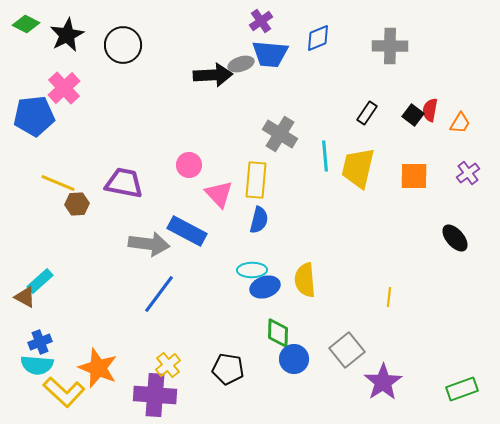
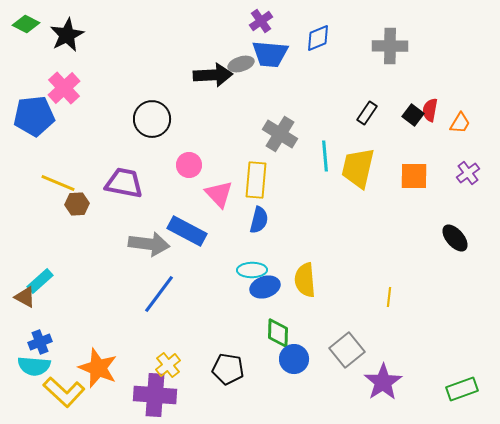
black circle at (123, 45): moved 29 px right, 74 px down
cyan semicircle at (37, 365): moved 3 px left, 1 px down
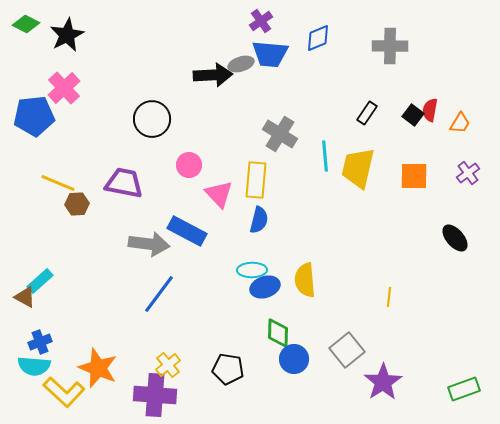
green rectangle at (462, 389): moved 2 px right
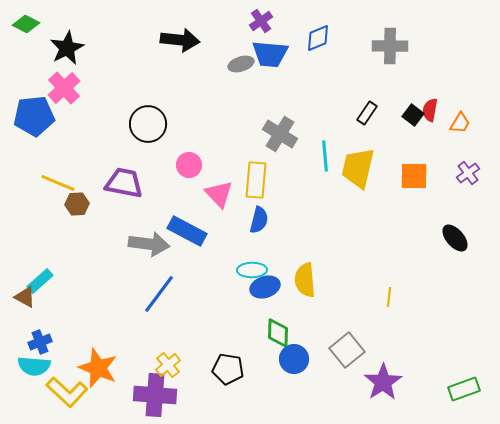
black star at (67, 35): moved 13 px down
black arrow at (213, 75): moved 33 px left, 35 px up; rotated 9 degrees clockwise
black circle at (152, 119): moved 4 px left, 5 px down
yellow L-shape at (64, 392): moved 3 px right
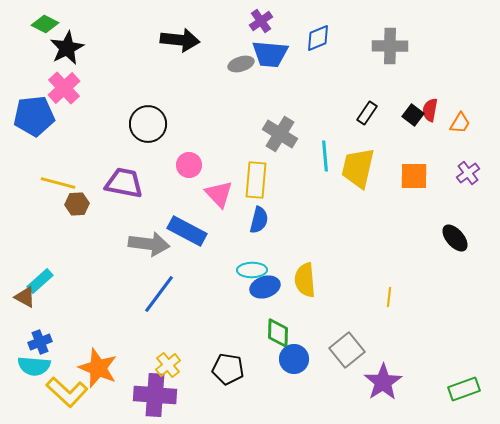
green diamond at (26, 24): moved 19 px right
yellow line at (58, 183): rotated 8 degrees counterclockwise
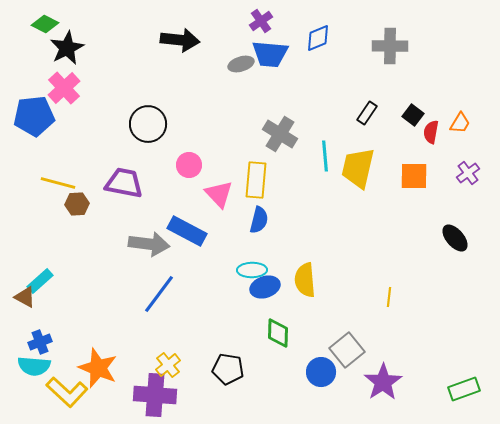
red semicircle at (430, 110): moved 1 px right, 22 px down
blue circle at (294, 359): moved 27 px right, 13 px down
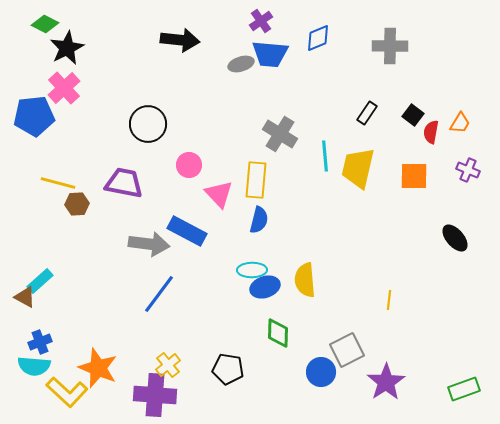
purple cross at (468, 173): moved 3 px up; rotated 30 degrees counterclockwise
yellow line at (389, 297): moved 3 px down
gray square at (347, 350): rotated 12 degrees clockwise
purple star at (383, 382): moved 3 px right
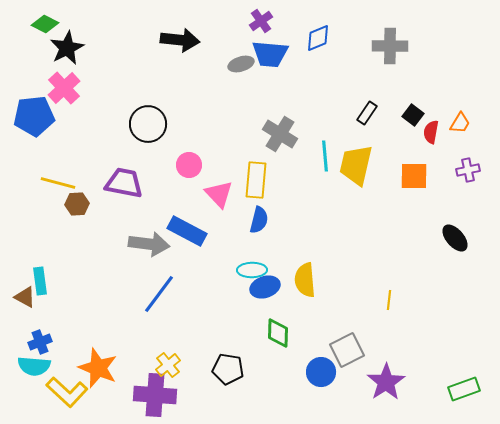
yellow trapezoid at (358, 168): moved 2 px left, 3 px up
purple cross at (468, 170): rotated 35 degrees counterclockwise
cyan rectangle at (40, 281): rotated 56 degrees counterclockwise
